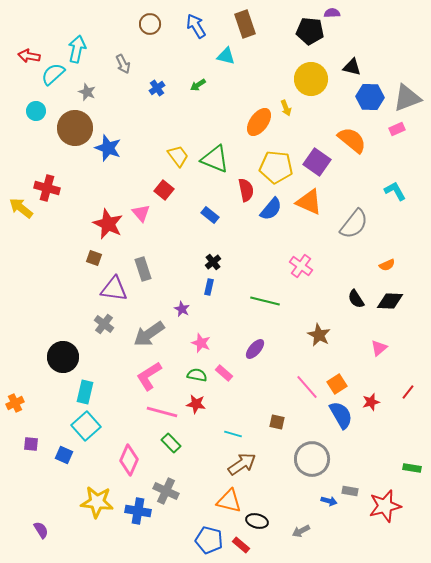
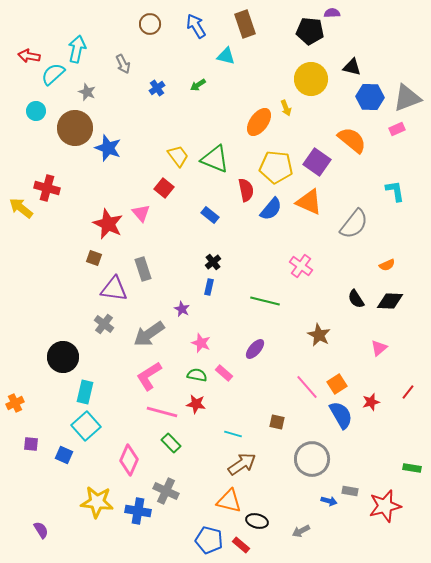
red square at (164, 190): moved 2 px up
cyan L-shape at (395, 191): rotated 20 degrees clockwise
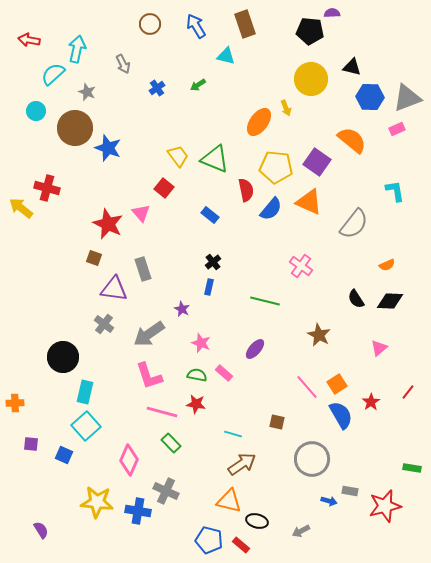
red arrow at (29, 56): moved 16 px up
pink L-shape at (149, 376): rotated 76 degrees counterclockwise
red star at (371, 402): rotated 18 degrees counterclockwise
orange cross at (15, 403): rotated 24 degrees clockwise
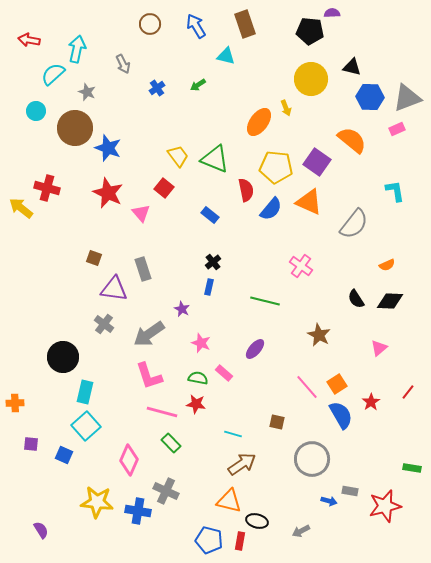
red star at (108, 224): moved 31 px up
green semicircle at (197, 375): moved 1 px right, 3 px down
red rectangle at (241, 545): moved 1 px left, 4 px up; rotated 60 degrees clockwise
